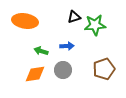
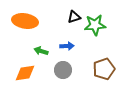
orange diamond: moved 10 px left, 1 px up
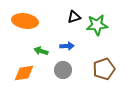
green star: moved 2 px right
orange diamond: moved 1 px left
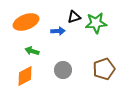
orange ellipse: moved 1 px right, 1 px down; rotated 30 degrees counterclockwise
green star: moved 1 px left, 2 px up
blue arrow: moved 9 px left, 15 px up
green arrow: moved 9 px left
orange diamond: moved 1 px right, 3 px down; rotated 20 degrees counterclockwise
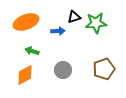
orange diamond: moved 1 px up
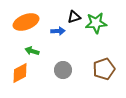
orange diamond: moved 5 px left, 2 px up
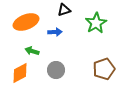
black triangle: moved 10 px left, 7 px up
green star: rotated 25 degrees counterclockwise
blue arrow: moved 3 px left, 1 px down
gray circle: moved 7 px left
